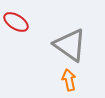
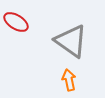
gray triangle: moved 1 px right, 4 px up
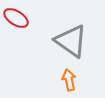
red ellipse: moved 4 px up
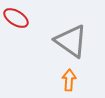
orange arrow: rotated 15 degrees clockwise
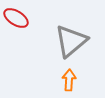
gray triangle: rotated 45 degrees clockwise
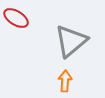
orange arrow: moved 4 px left, 1 px down
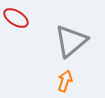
orange arrow: rotated 15 degrees clockwise
